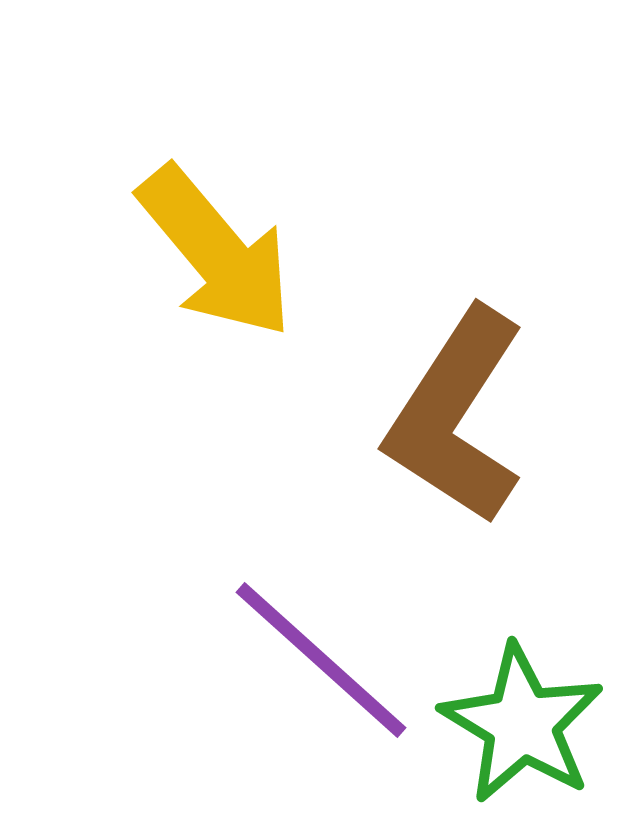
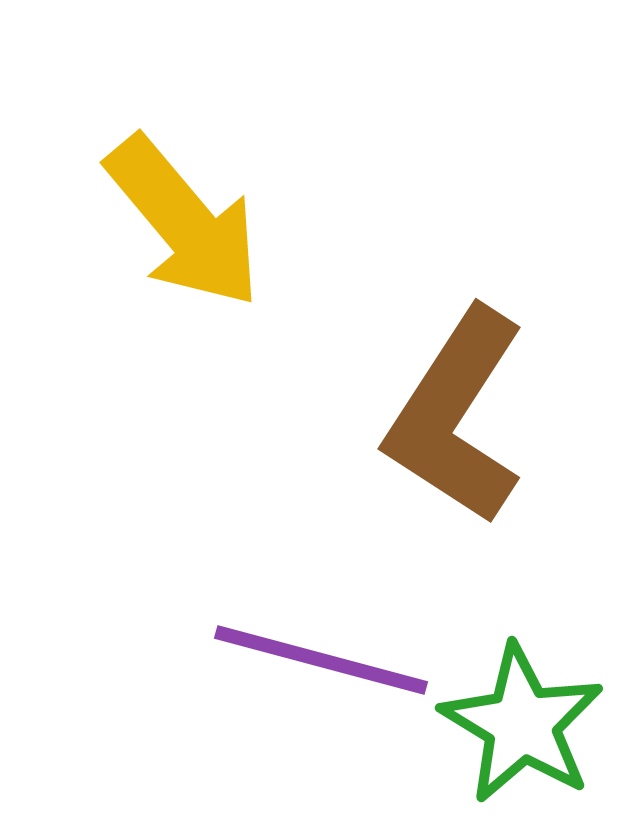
yellow arrow: moved 32 px left, 30 px up
purple line: rotated 27 degrees counterclockwise
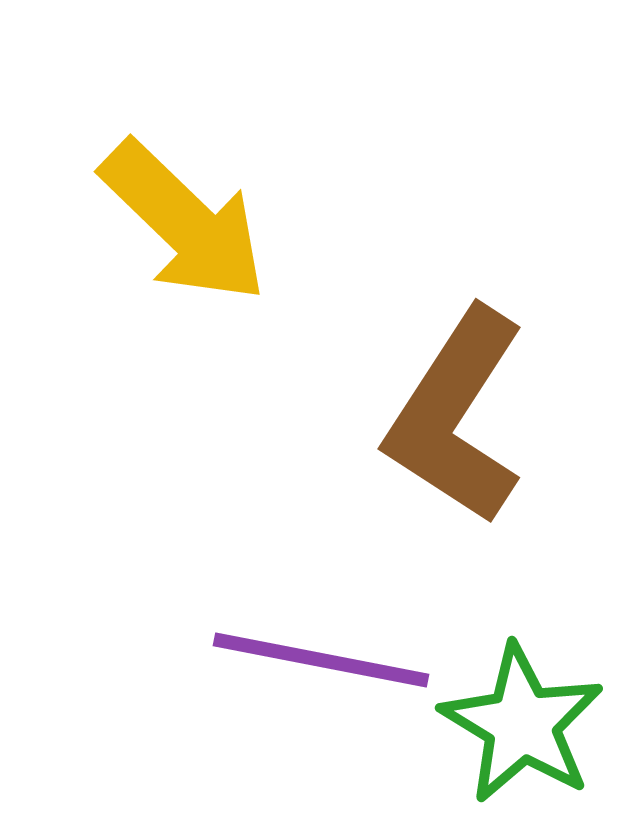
yellow arrow: rotated 6 degrees counterclockwise
purple line: rotated 4 degrees counterclockwise
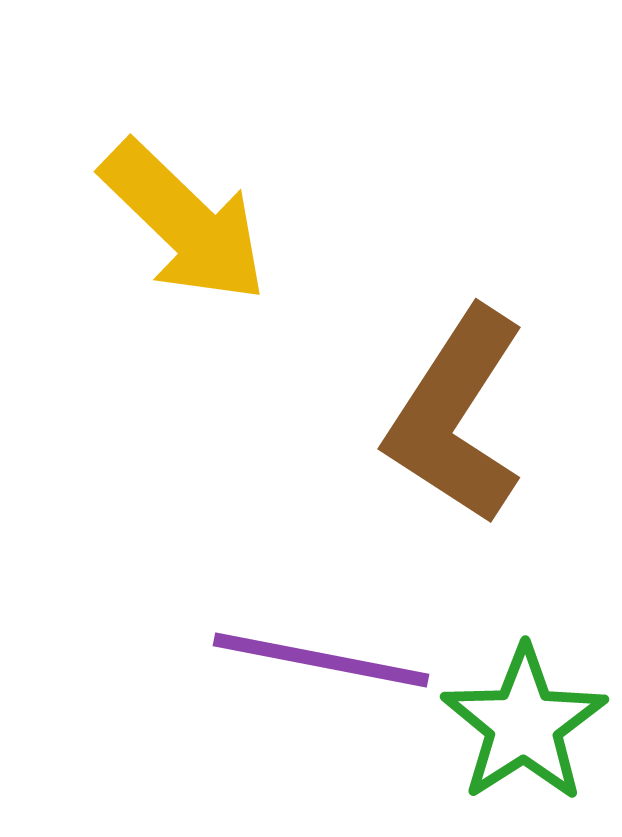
green star: moved 2 px right; rotated 8 degrees clockwise
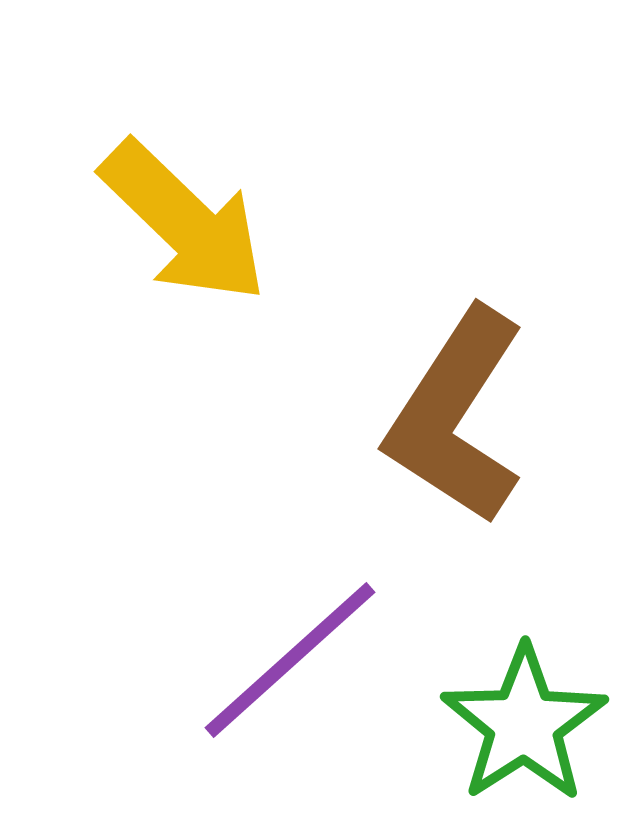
purple line: moved 31 px left; rotated 53 degrees counterclockwise
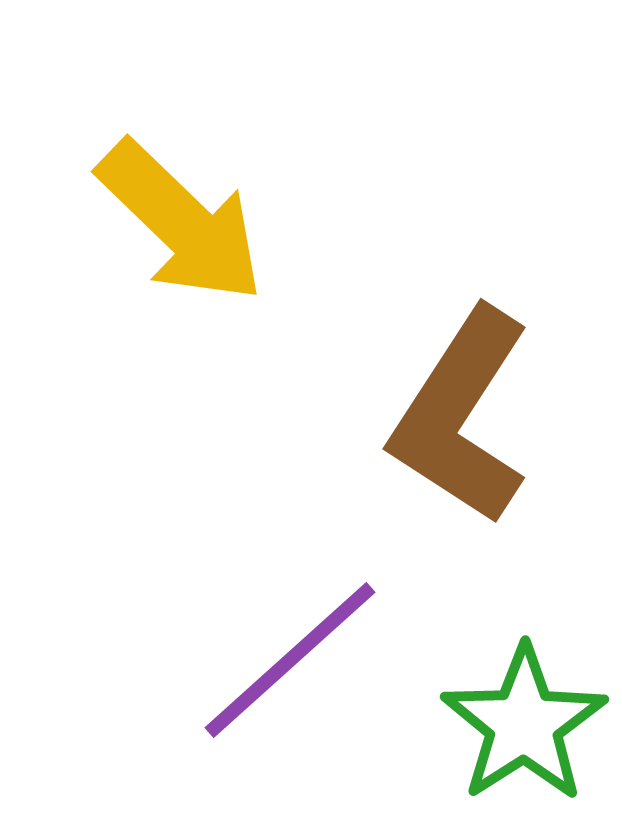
yellow arrow: moved 3 px left
brown L-shape: moved 5 px right
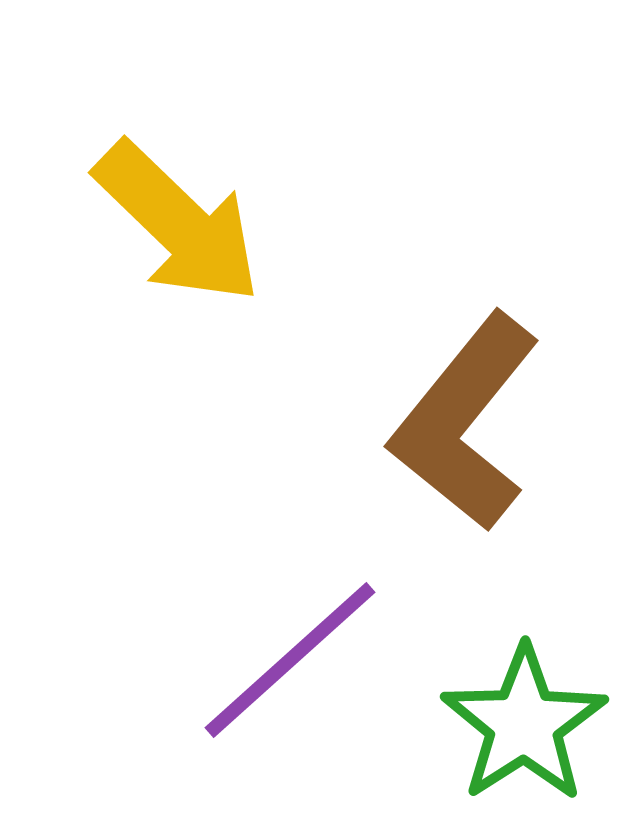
yellow arrow: moved 3 px left, 1 px down
brown L-shape: moved 4 px right, 6 px down; rotated 6 degrees clockwise
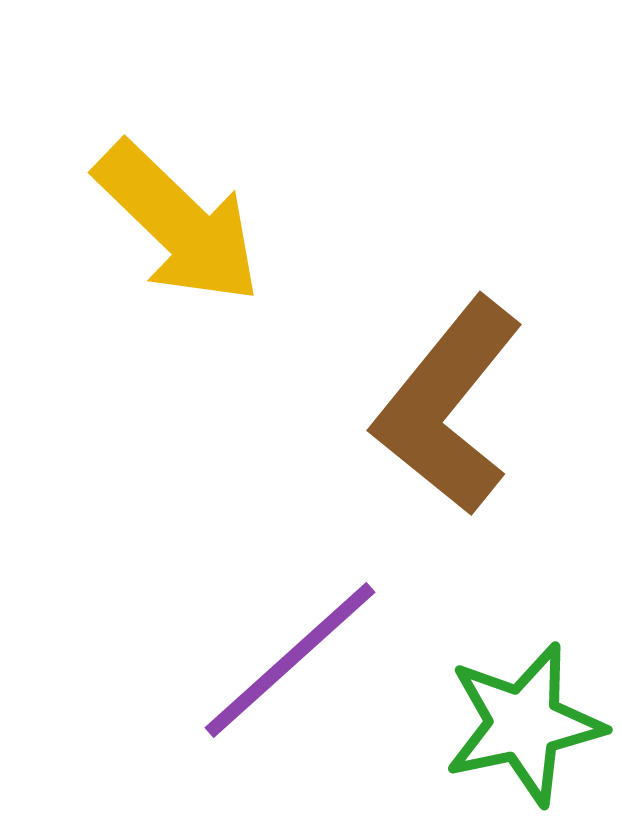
brown L-shape: moved 17 px left, 16 px up
green star: rotated 21 degrees clockwise
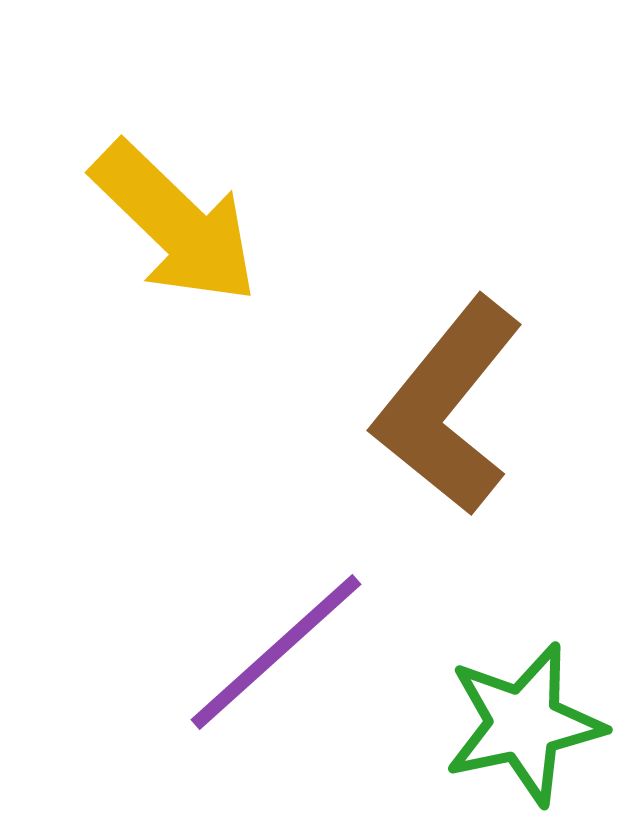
yellow arrow: moved 3 px left
purple line: moved 14 px left, 8 px up
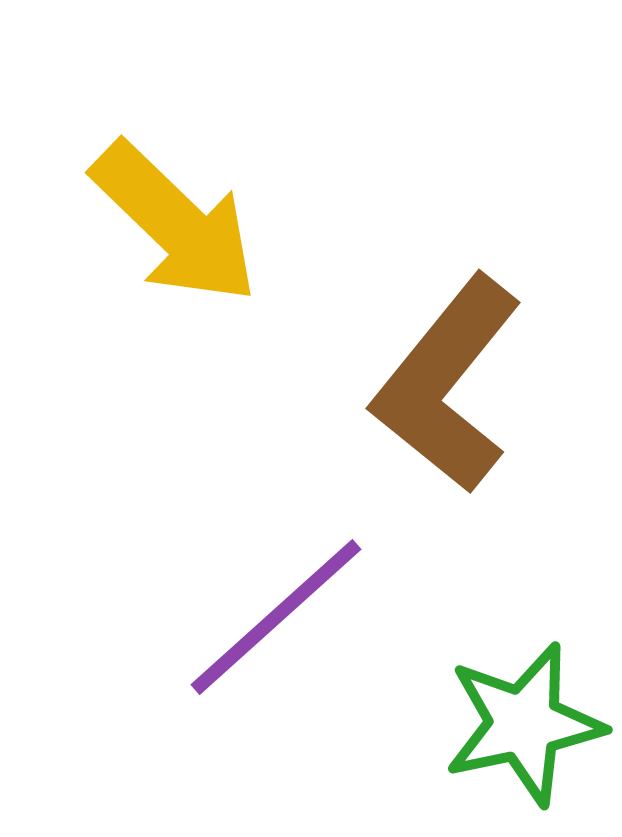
brown L-shape: moved 1 px left, 22 px up
purple line: moved 35 px up
